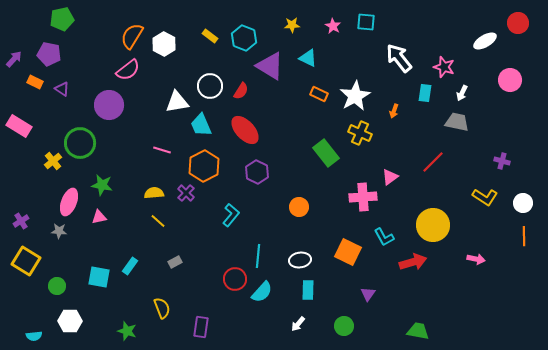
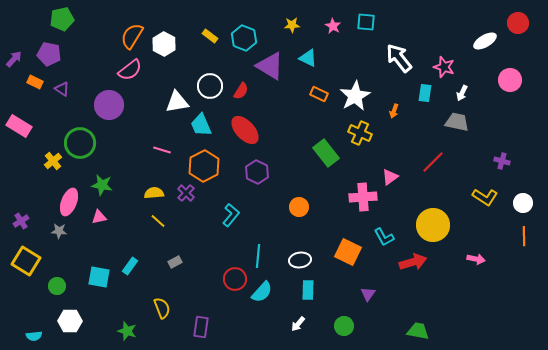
pink semicircle at (128, 70): moved 2 px right
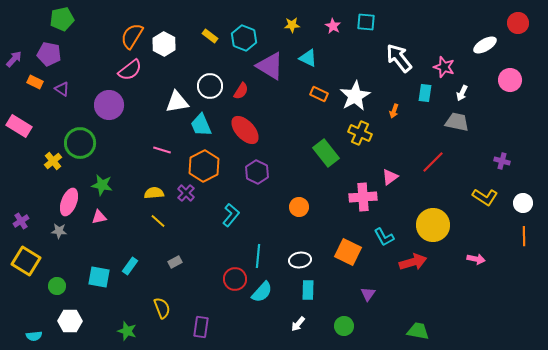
white ellipse at (485, 41): moved 4 px down
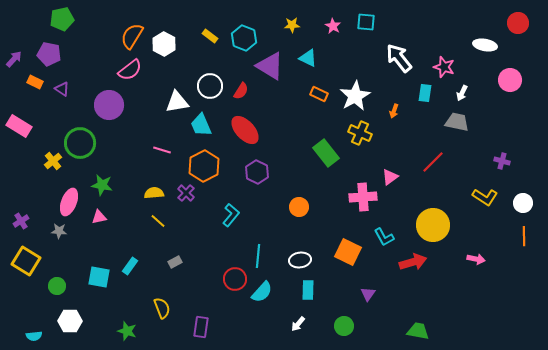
white ellipse at (485, 45): rotated 40 degrees clockwise
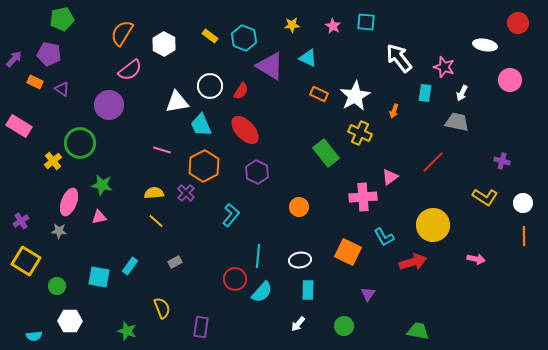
orange semicircle at (132, 36): moved 10 px left, 3 px up
yellow line at (158, 221): moved 2 px left
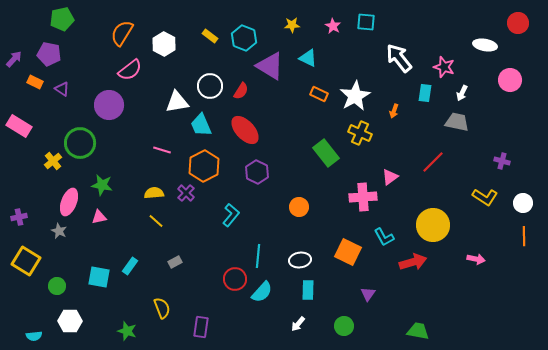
purple cross at (21, 221): moved 2 px left, 4 px up; rotated 21 degrees clockwise
gray star at (59, 231): rotated 21 degrees clockwise
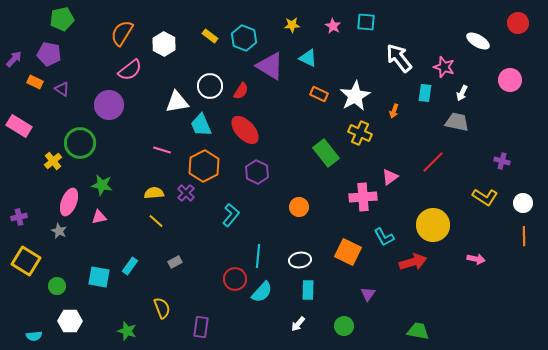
white ellipse at (485, 45): moved 7 px left, 4 px up; rotated 20 degrees clockwise
